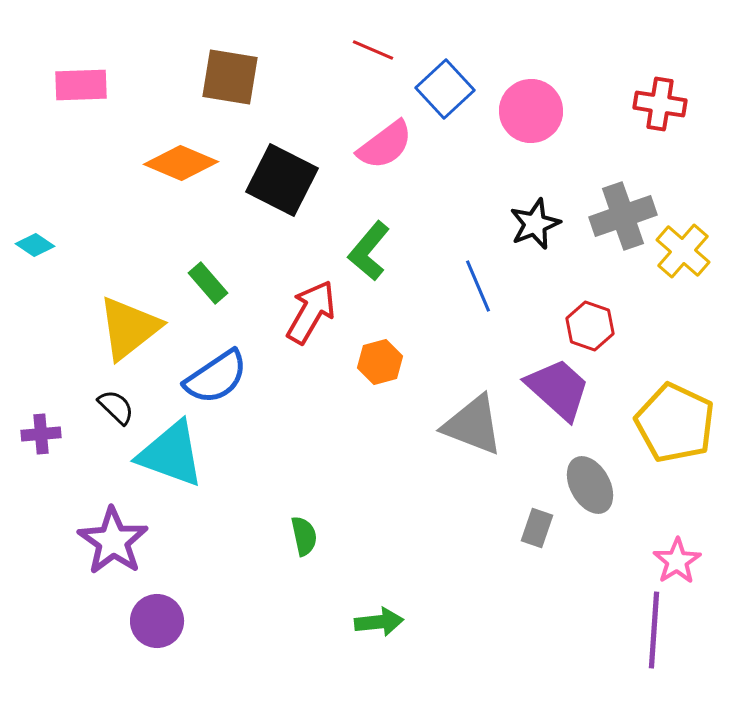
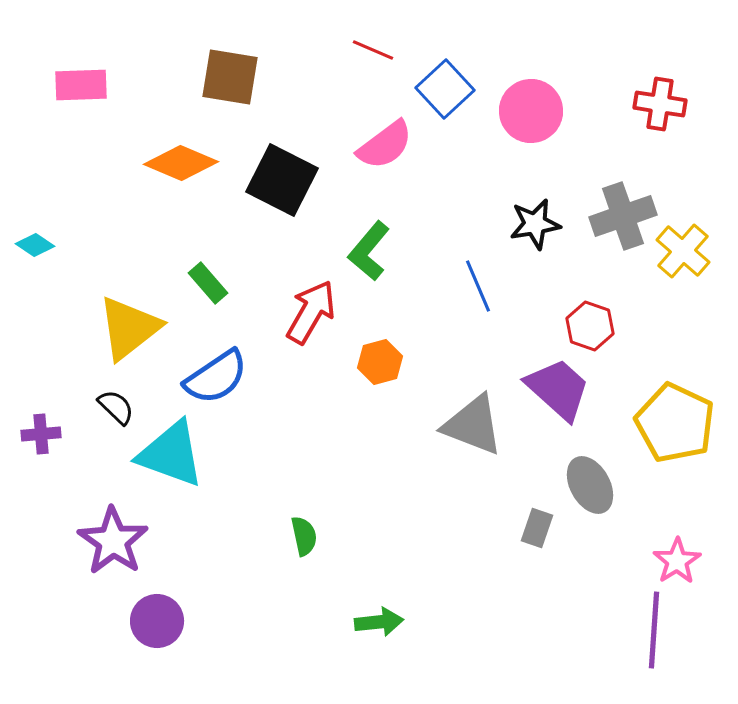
black star: rotated 12 degrees clockwise
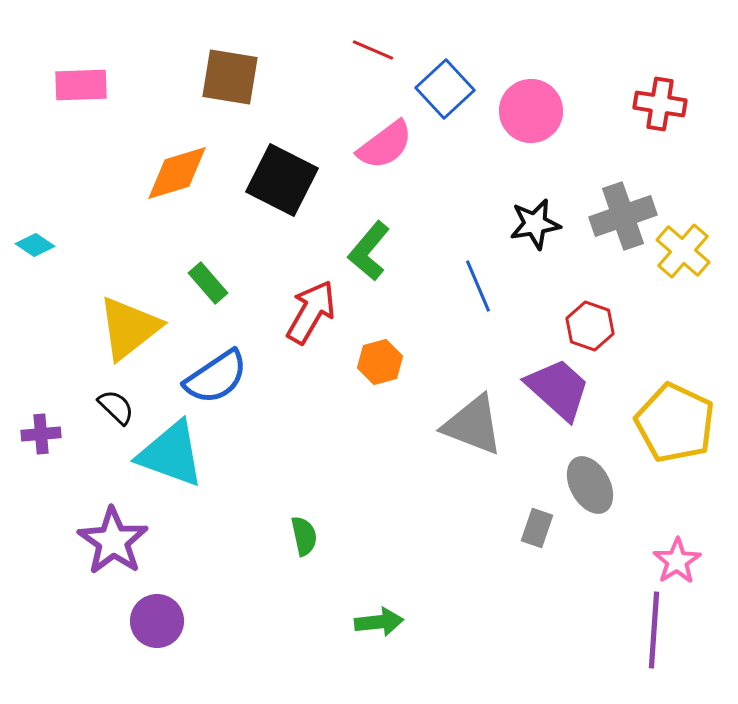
orange diamond: moved 4 px left, 10 px down; rotated 40 degrees counterclockwise
